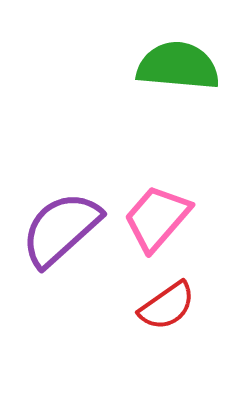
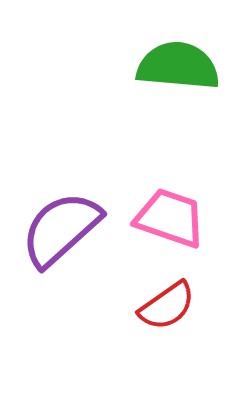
pink trapezoid: moved 13 px right; rotated 68 degrees clockwise
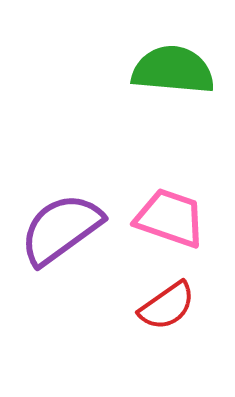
green semicircle: moved 5 px left, 4 px down
purple semicircle: rotated 6 degrees clockwise
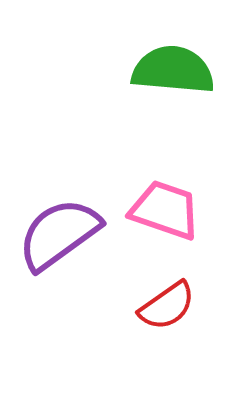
pink trapezoid: moved 5 px left, 8 px up
purple semicircle: moved 2 px left, 5 px down
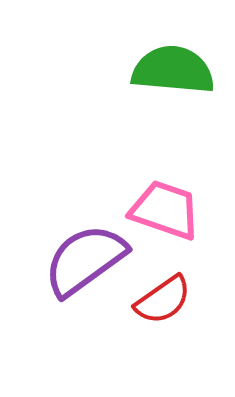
purple semicircle: moved 26 px right, 26 px down
red semicircle: moved 4 px left, 6 px up
